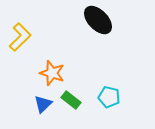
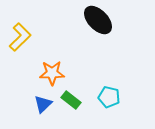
orange star: rotated 20 degrees counterclockwise
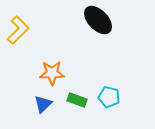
yellow L-shape: moved 2 px left, 7 px up
green rectangle: moved 6 px right; rotated 18 degrees counterclockwise
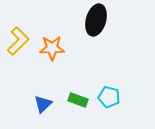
black ellipse: moved 2 px left; rotated 60 degrees clockwise
yellow L-shape: moved 11 px down
orange star: moved 25 px up
green rectangle: moved 1 px right
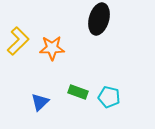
black ellipse: moved 3 px right, 1 px up
green rectangle: moved 8 px up
blue triangle: moved 3 px left, 2 px up
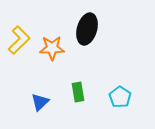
black ellipse: moved 12 px left, 10 px down
yellow L-shape: moved 1 px right, 1 px up
green rectangle: rotated 60 degrees clockwise
cyan pentagon: moved 11 px right; rotated 20 degrees clockwise
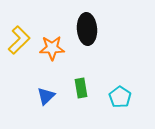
black ellipse: rotated 20 degrees counterclockwise
green rectangle: moved 3 px right, 4 px up
blue triangle: moved 6 px right, 6 px up
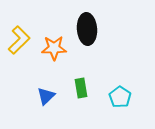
orange star: moved 2 px right
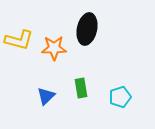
black ellipse: rotated 16 degrees clockwise
yellow L-shape: rotated 60 degrees clockwise
cyan pentagon: rotated 20 degrees clockwise
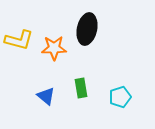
blue triangle: rotated 36 degrees counterclockwise
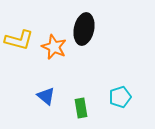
black ellipse: moved 3 px left
orange star: moved 1 px up; rotated 25 degrees clockwise
green rectangle: moved 20 px down
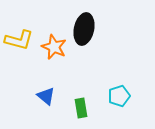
cyan pentagon: moved 1 px left, 1 px up
